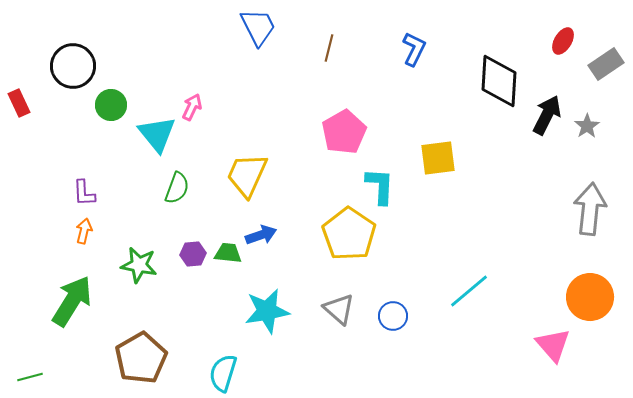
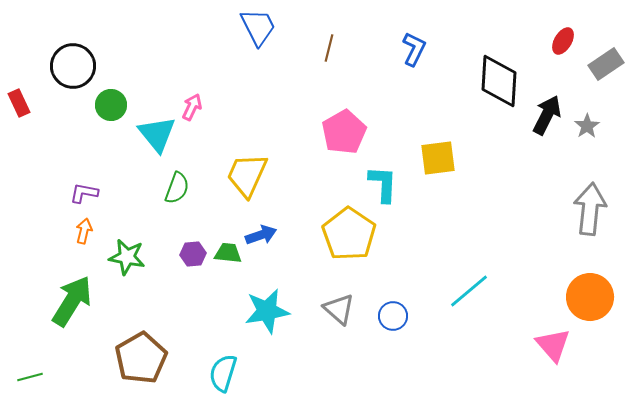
cyan L-shape: moved 3 px right, 2 px up
purple L-shape: rotated 104 degrees clockwise
green star: moved 12 px left, 8 px up
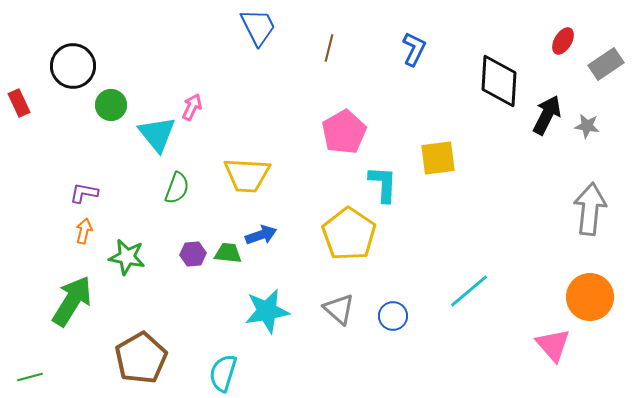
gray star: rotated 30 degrees counterclockwise
yellow trapezoid: rotated 111 degrees counterclockwise
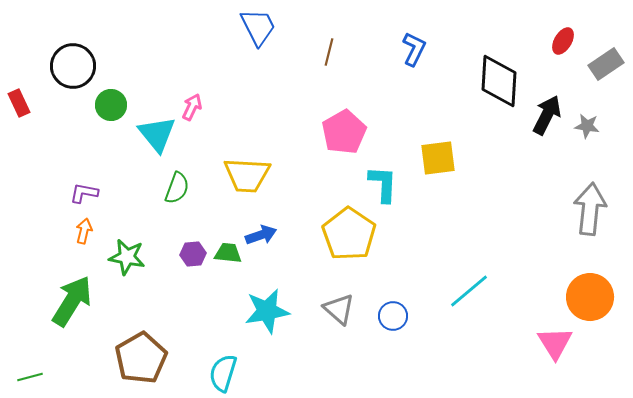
brown line: moved 4 px down
pink triangle: moved 2 px right, 2 px up; rotated 9 degrees clockwise
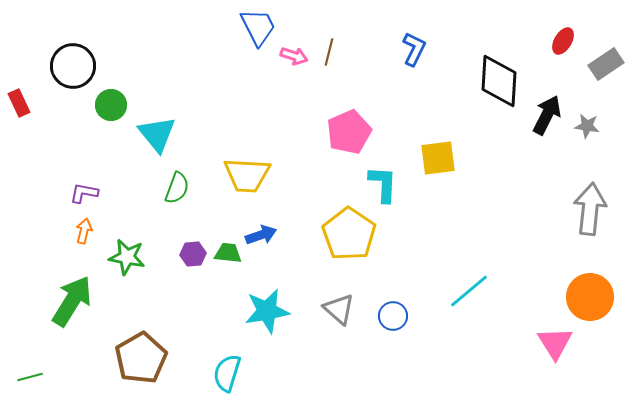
pink arrow: moved 102 px right, 51 px up; rotated 84 degrees clockwise
pink pentagon: moved 5 px right; rotated 6 degrees clockwise
cyan semicircle: moved 4 px right
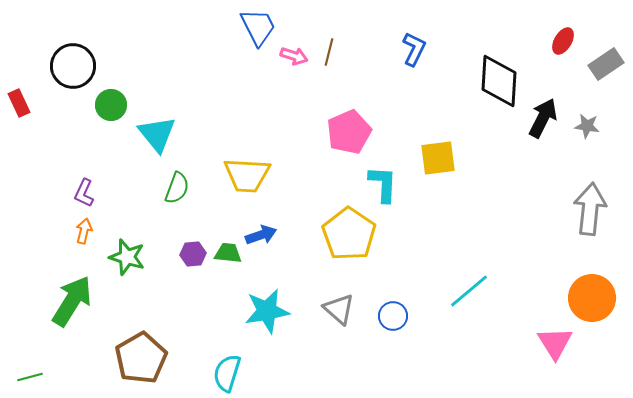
black arrow: moved 4 px left, 3 px down
purple L-shape: rotated 76 degrees counterclockwise
green star: rotated 6 degrees clockwise
orange circle: moved 2 px right, 1 px down
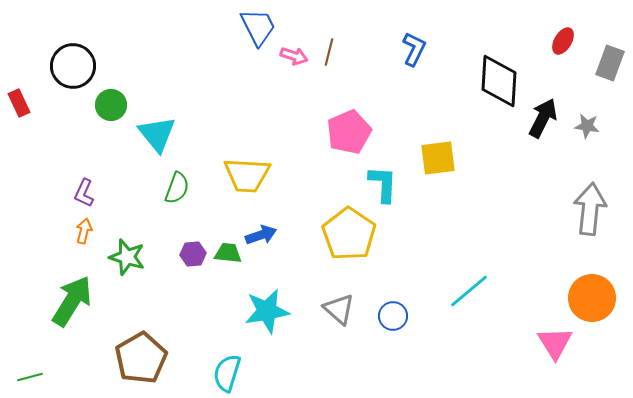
gray rectangle: moved 4 px right, 1 px up; rotated 36 degrees counterclockwise
